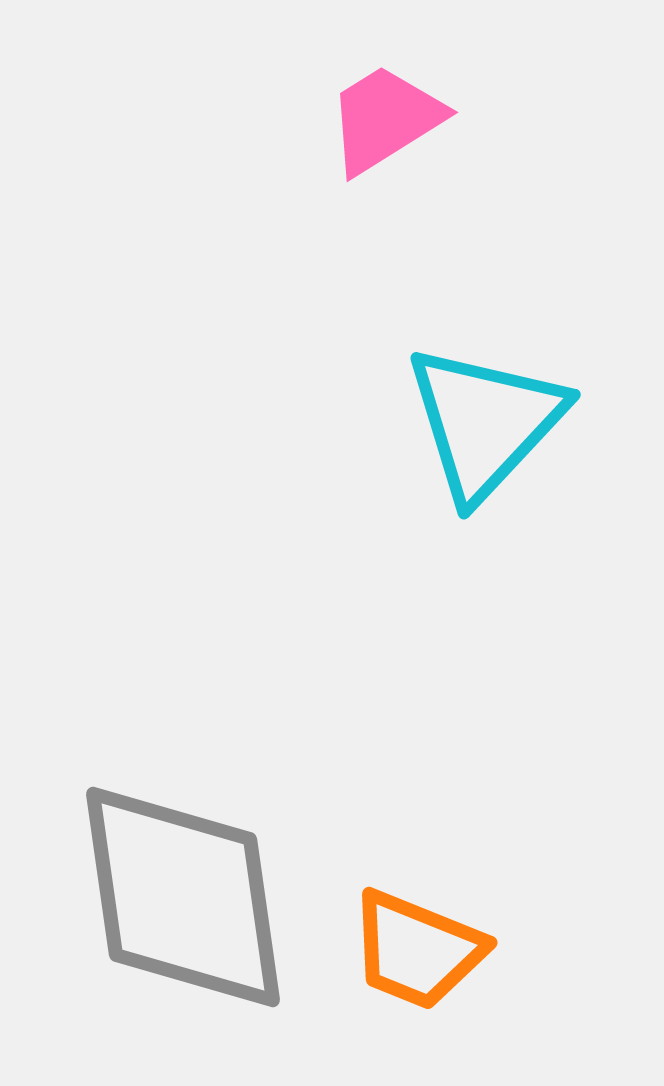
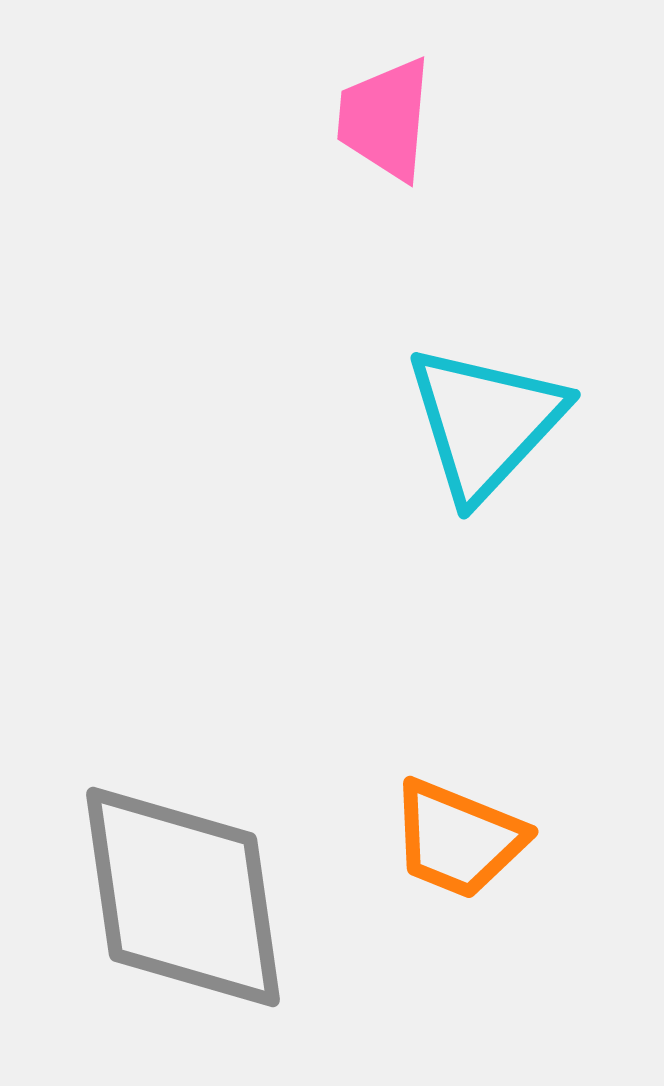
pink trapezoid: rotated 53 degrees counterclockwise
orange trapezoid: moved 41 px right, 111 px up
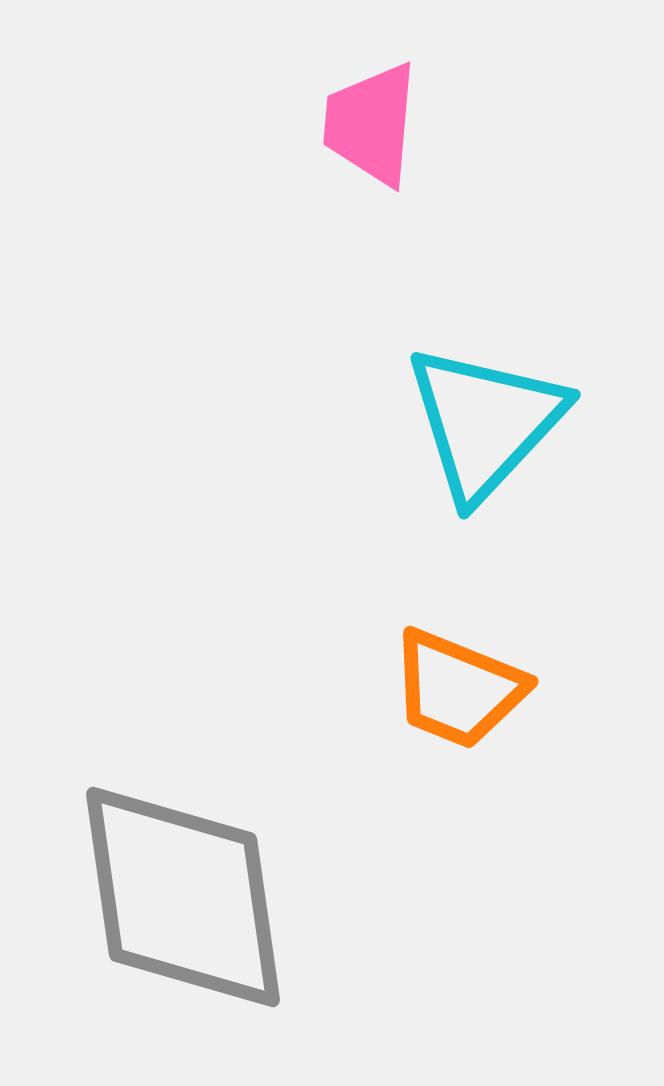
pink trapezoid: moved 14 px left, 5 px down
orange trapezoid: moved 150 px up
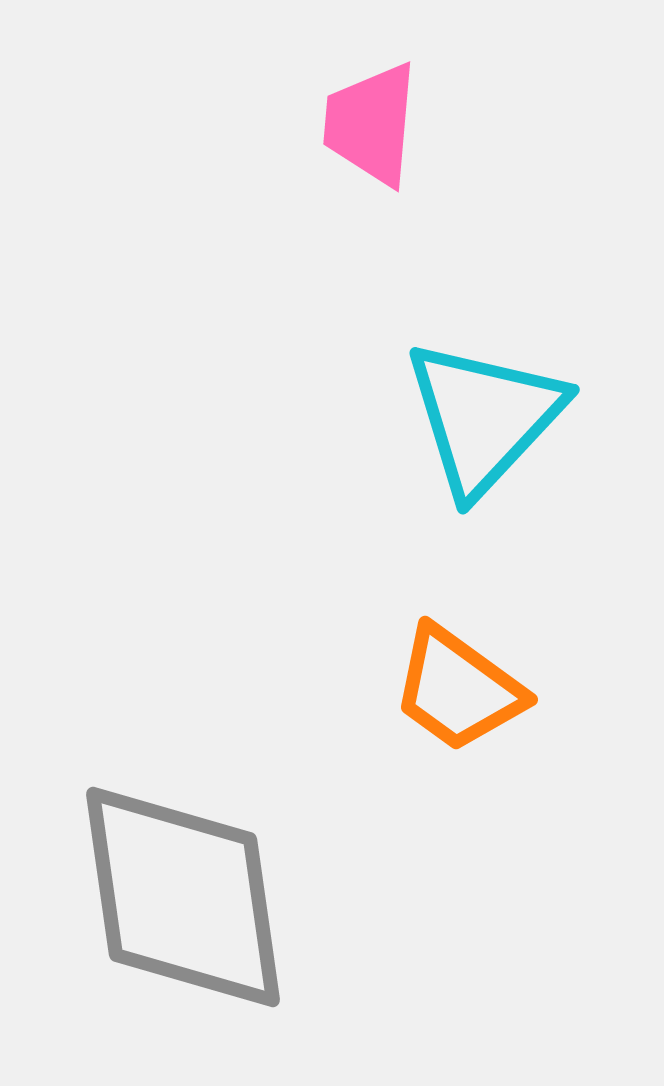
cyan triangle: moved 1 px left, 5 px up
orange trapezoid: rotated 14 degrees clockwise
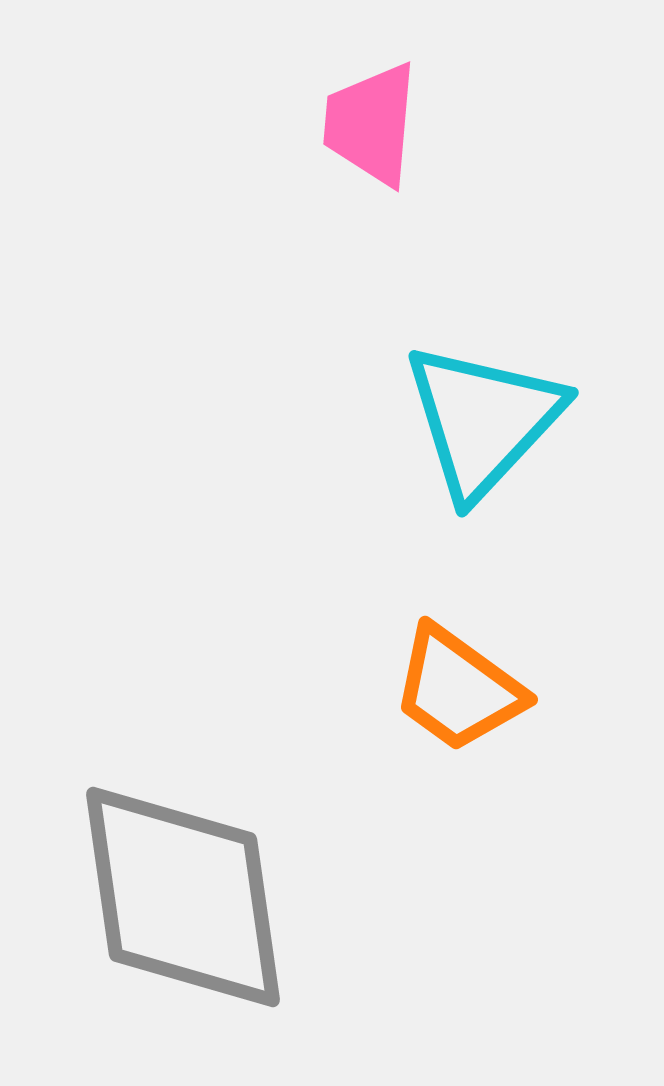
cyan triangle: moved 1 px left, 3 px down
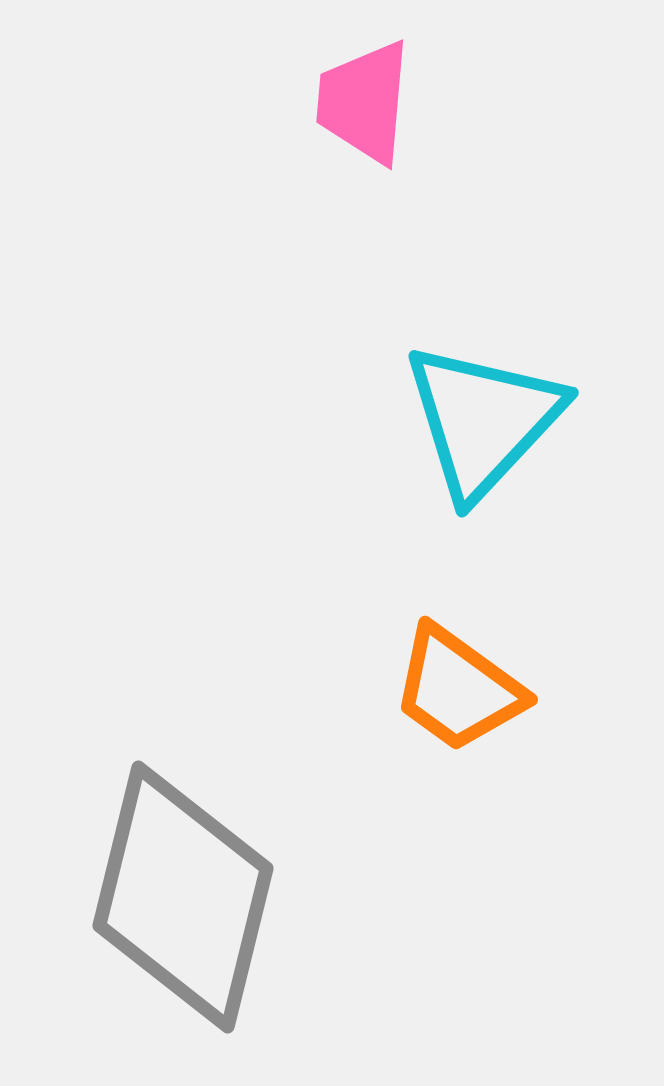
pink trapezoid: moved 7 px left, 22 px up
gray diamond: rotated 22 degrees clockwise
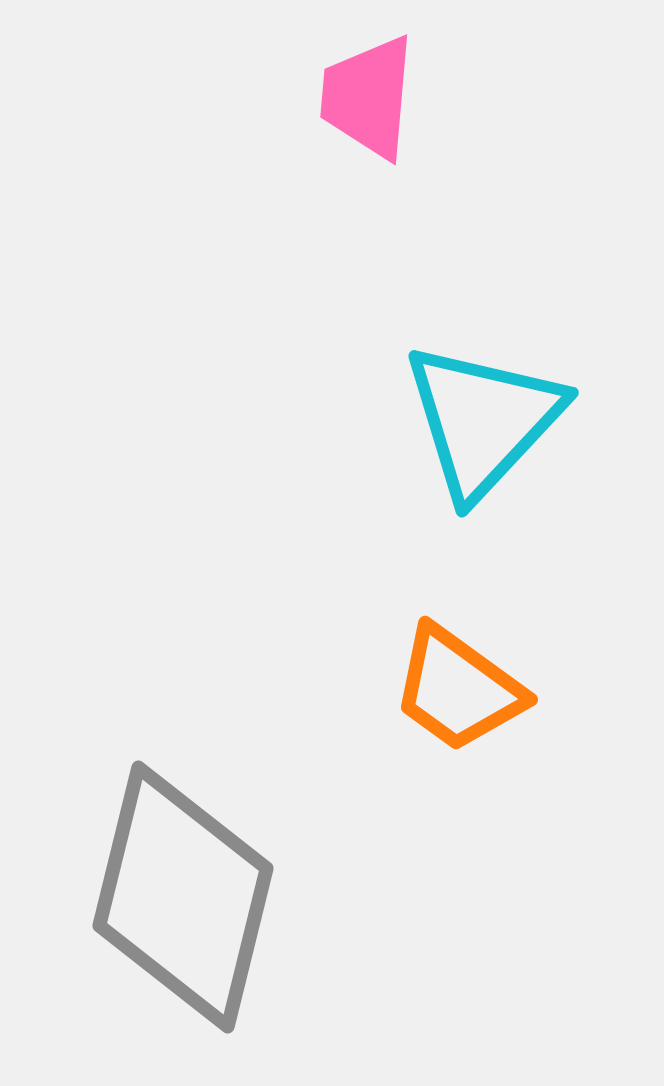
pink trapezoid: moved 4 px right, 5 px up
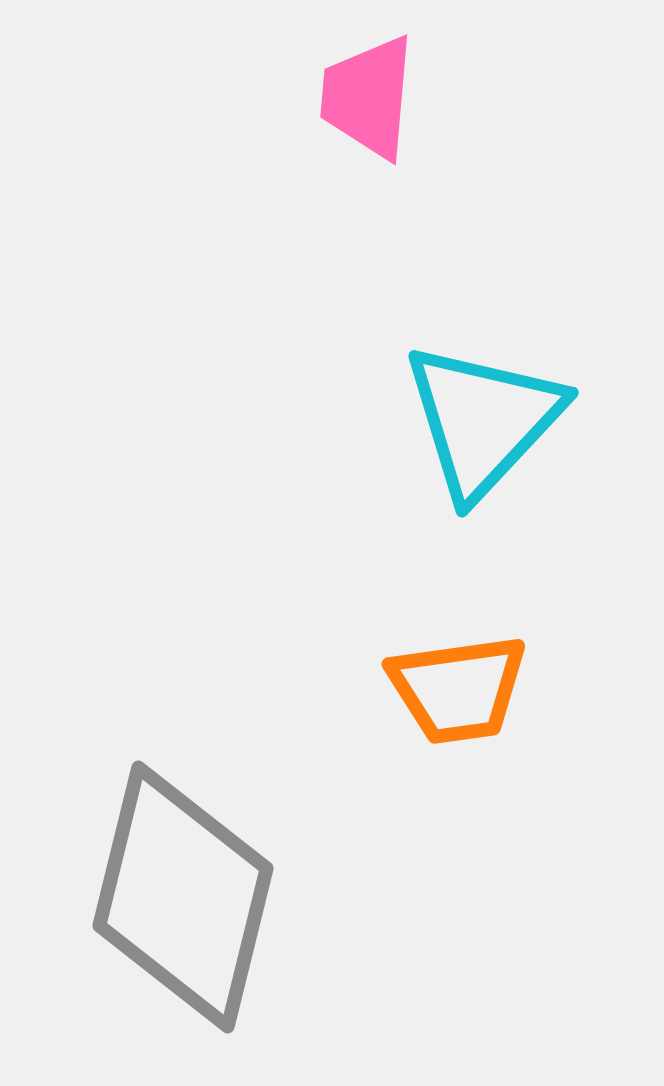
orange trapezoid: rotated 44 degrees counterclockwise
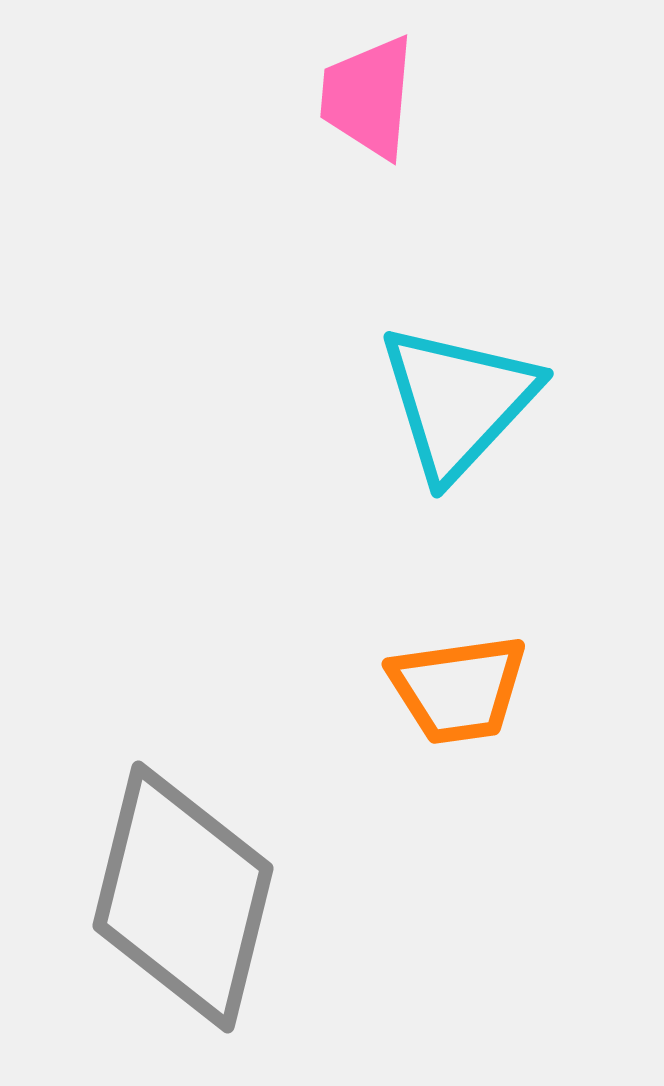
cyan triangle: moved 25 px left, 19 px up
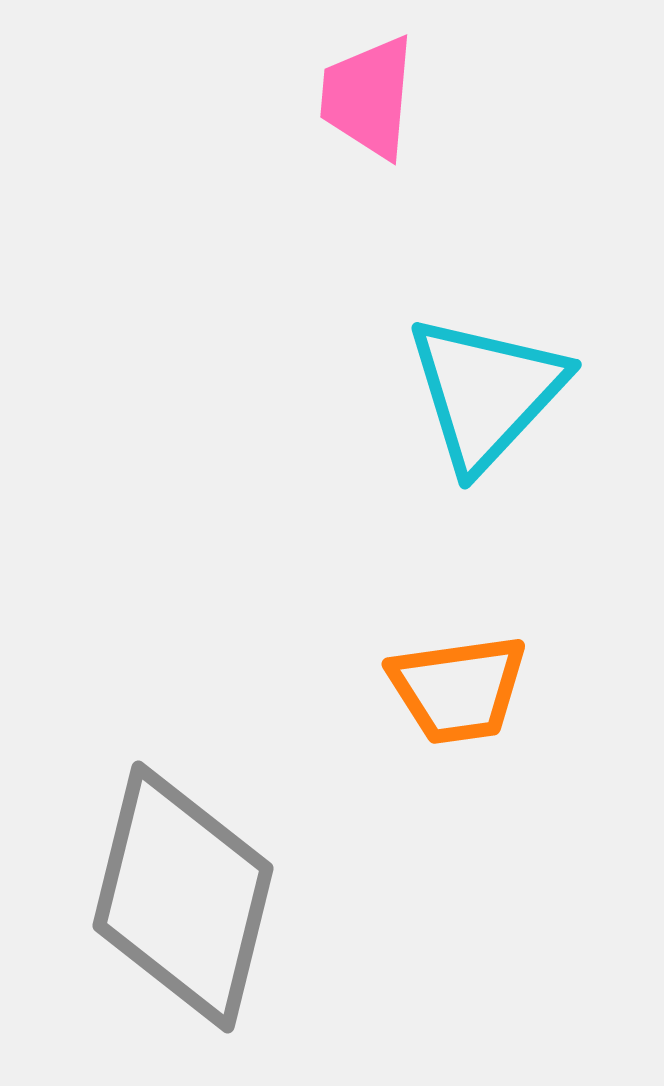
cyan triangle: moved 28 px right, 9 px up
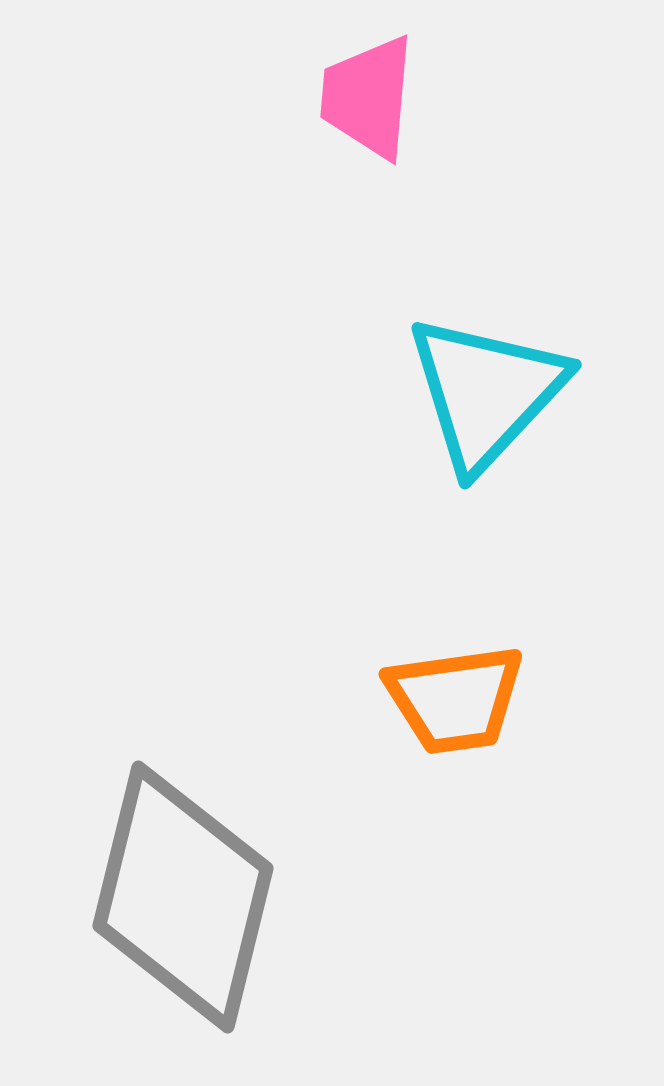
orange trapezoid: moved 3 px left, 10 px down
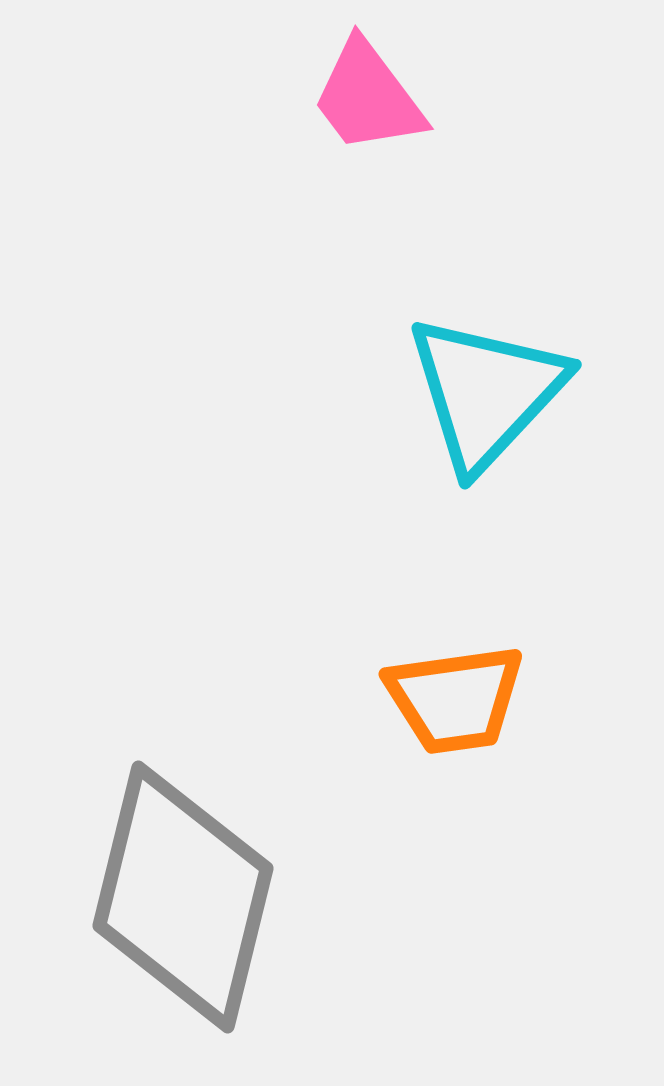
pink trapezoid: rotated 42 degrees counterclockwise
